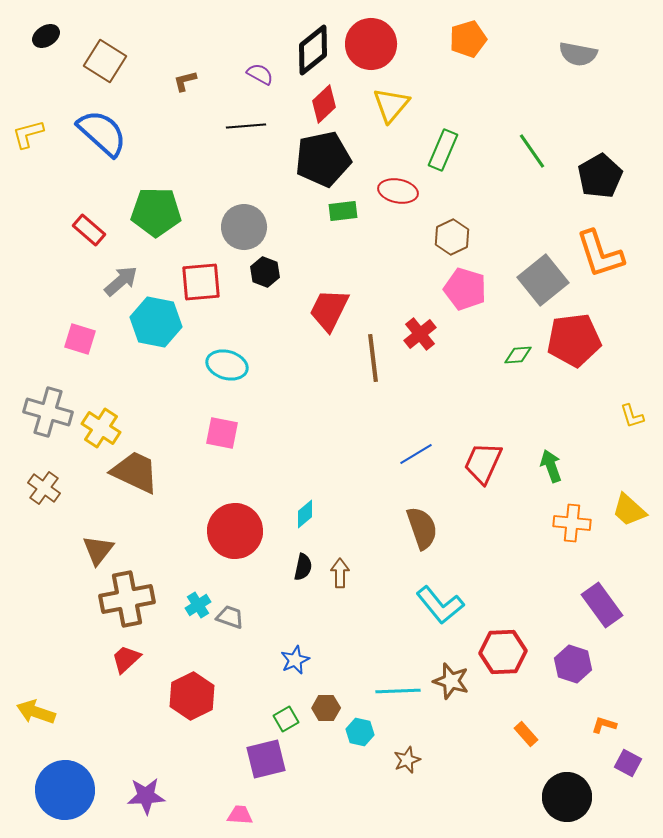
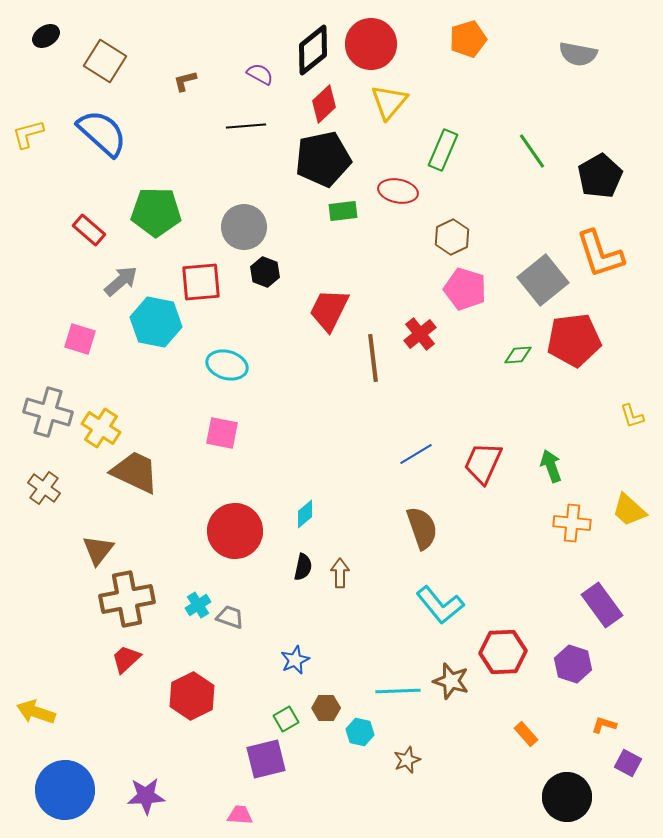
yellow triangle at (391, 105): moved 2 px left, 3 px up
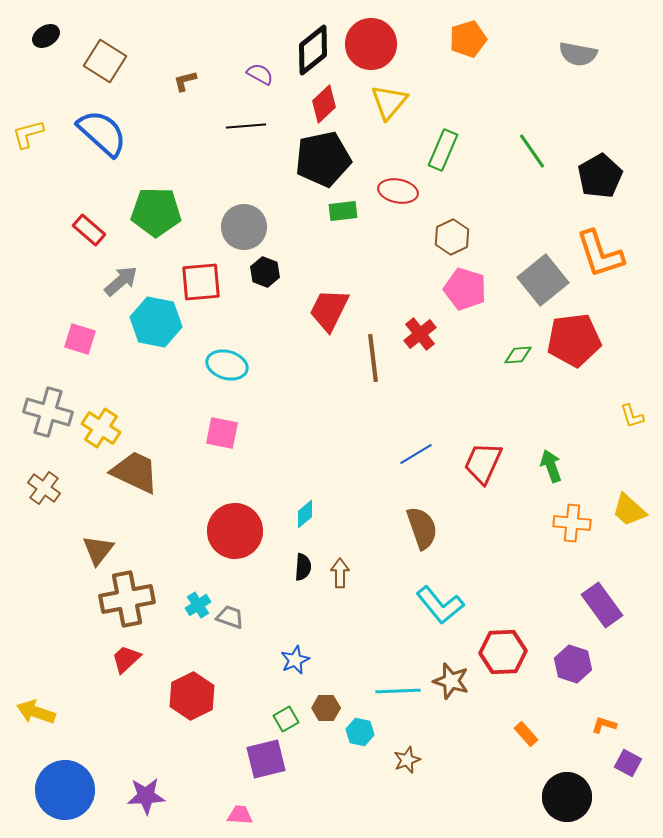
black semicircle at (303, 567): rotated 8 degrees counterclockwise
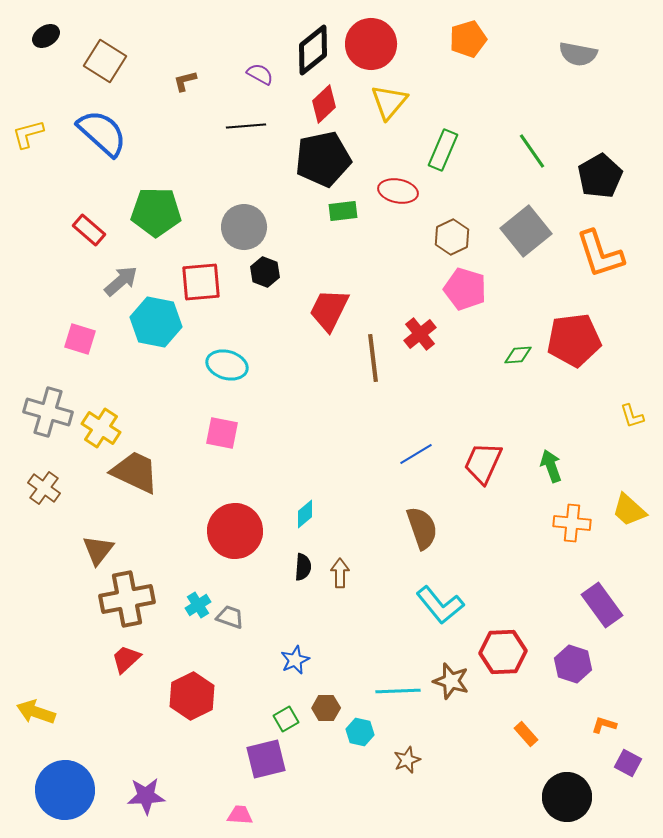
gray square at (543, 280): moved 17 px left, 49 px up
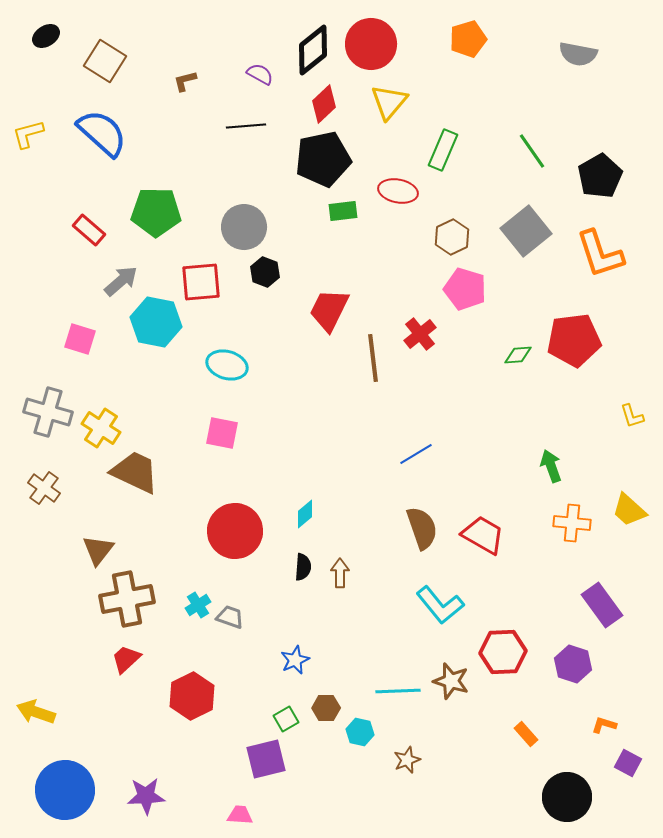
red trapezoid at (483, 463): moved 72 px down; rotated 96 degrees clockwise
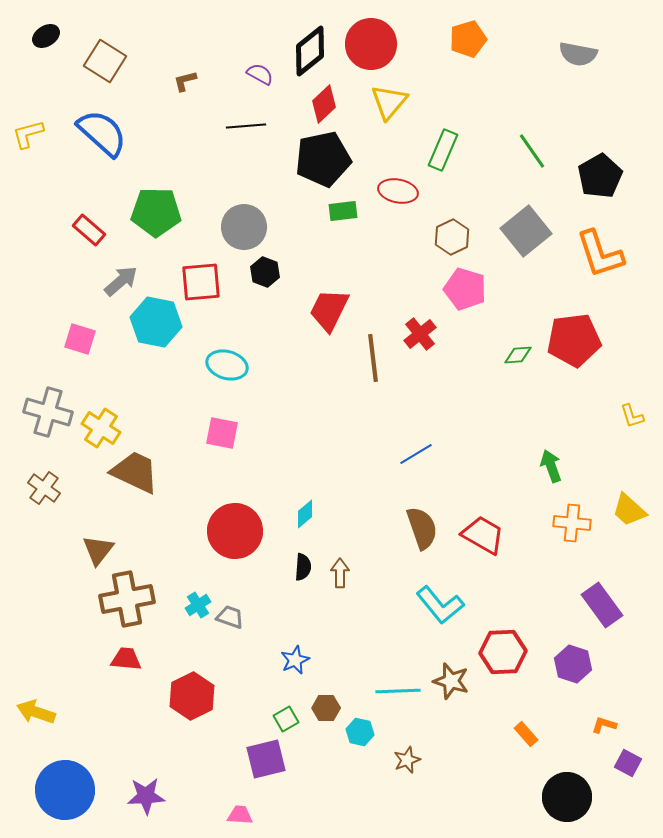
black diamond at (313, 50): moved 3 px left, 1 px down
red trapezoid at (126, 659): rotated 48 degrees clockwise
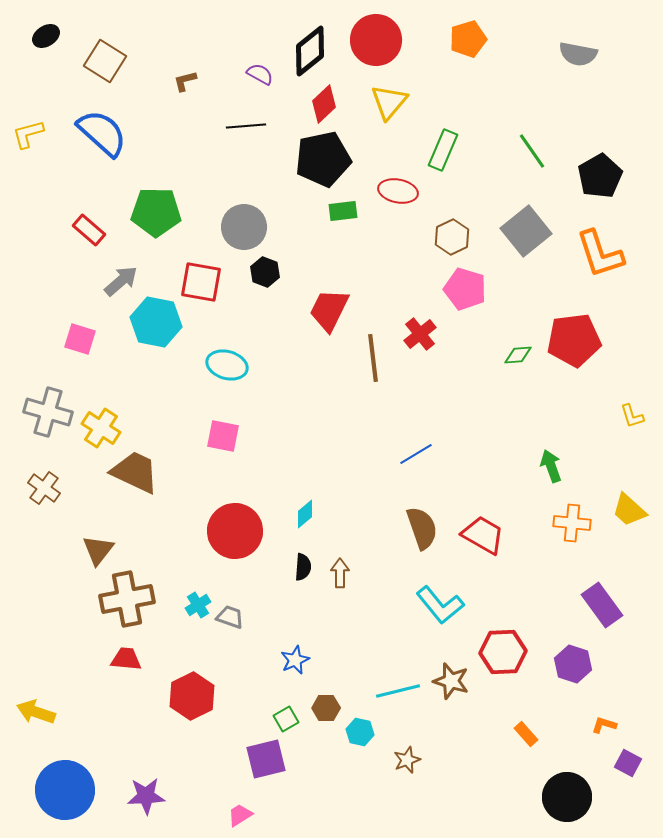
red circle at (371, 44): moved 5 px right, 4 px up
red square at (201, 282): rotated 15 degrees clockwise
pink square at (222, 433): moved 1 px right, 3 px down
cyan line at (398, 691): rotated 12 degrees counterclockwise
pink trapezoid at (240, 815): rotated 36 degrees counterclockwise
